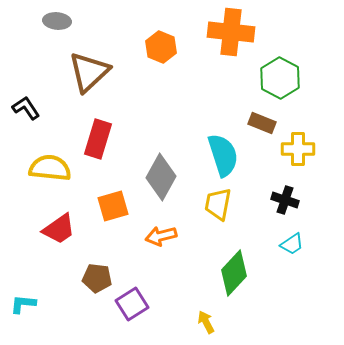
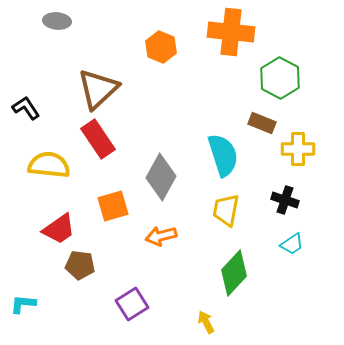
brown triangle: moved 9 px right, 17 px down
red rectangle: rotated 51 degrees counterclockwise
yellow semicircle: moved 1 px left, 3 px up
yellow trapezoid: moved 8 px right, 6 px down
brown pentagon: moved 17 px left, 13 px up
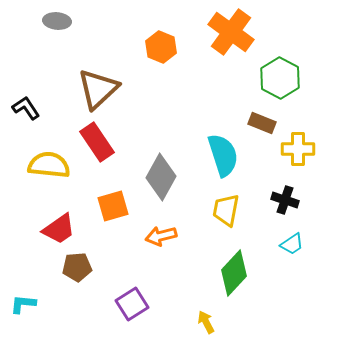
orange cross: rotated 30 degrees clockwise
red rectangle: moved 1 px left, 3 px down
brown pentagon: moved 3 px left, 2 px down; rotated 12 degrees counterclockwise
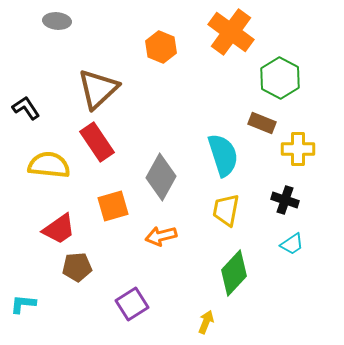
yellow arrow: rotated 50 degrees clockwise
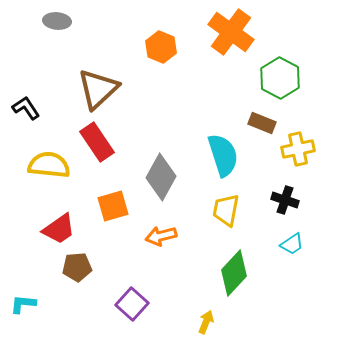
yellow cross: rotated 12 degrees counterclockwise
purple square: rotated 16 degrees counterclockwise
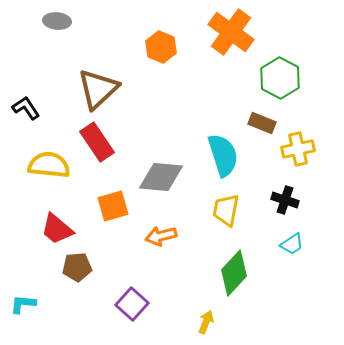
gray diamond: rotated 66 degrees clockwise
red trapezoid: moved 2 px left; rotated 75 degrees clockwise
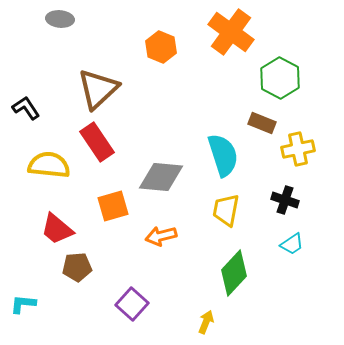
gray ellipse: moved 3 px right, 2 px up
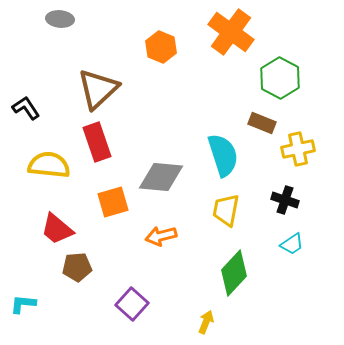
red rectangle: rotated 15 degrees clockwise
orange square: moved 4 px up
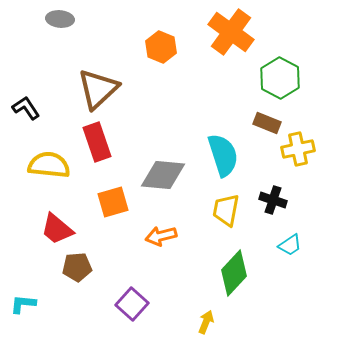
brown rectangle: moved 5 px right
gray diamond: moved 2 px right, 2 px up
black cross: moved 12 px left
cyan trapezoid: moved 2 px left, 1 px down
